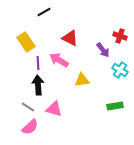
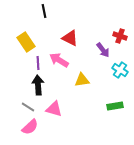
black line: moved 1 px up; rotated 72 degrees counterclockwise
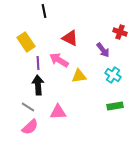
red cross: moved 4 px up
cyan cross: moved 7 px left, 5 px down
yellow triangle: moved 3 px left, 4 px up
pink triangle: moved 4 px right, 3 px down; rotated 18 degrees counterclockwise
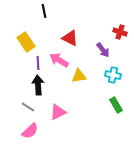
cyan cross: rotated 21 degrees counterclockwise
green rectangle: moved 1 px right, 1 px up; rotated 70 degrees clockwise
pink triangle: rotated 24 degrees counterclockwise
pink semicircle: moved 4 px down
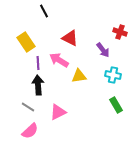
black line: rotated 16 degrees counterclockwise
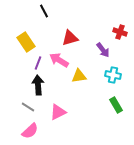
red triangle: rotated 42 degrees counterclockwise
purple line: rotated 24 degrees clockwise
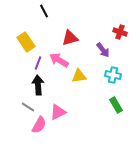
pink semicircle: moved 9 px right, 6 px up; rotated 18 degrees counterclockwise
